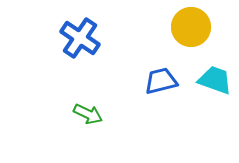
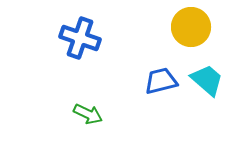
blue cross: rotated 15 degrees counterclockwise
cyan trapezoid: moved 8 px left; rotated 21 degrees clockwise
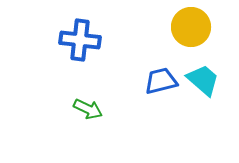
blue cross: moved 2 px down; rotated 12 degrees counterclockwise
cyan trapezoid: moved 4 px left
green arrow: moved 5 px up
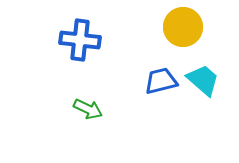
yellow circle: moved 8 px left
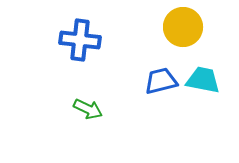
cyan trapezoid: rotated 30 degrees counterclockwise
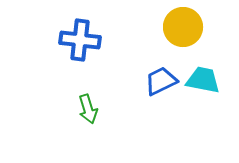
blue trapezoid: rotated 12 degrees counterclockwise
green arrow: rotated 48 degrees clockwise
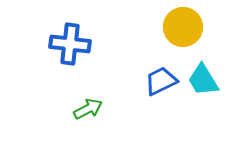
blue cross: moved 10 px left, 4 px down
cyan trapezoid: rotated 132 degrees counterclockwise
green arrow: rotated 100 degrees counterclockwise
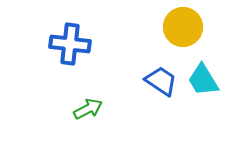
blue trapezoid: rotated 60 degrees clockwise
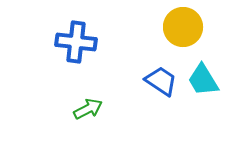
blue cross: moved 6 px right, 2 px up
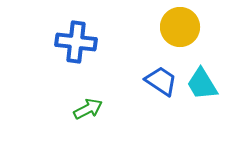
yellow circle: moved 3 px left
cyan trapezoid: moved 1 px left, 4 px down
